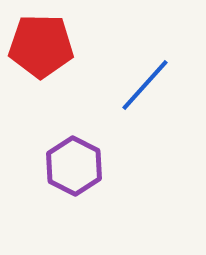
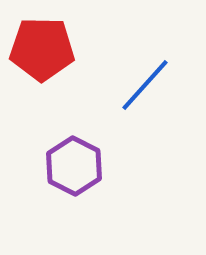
red pentagon: moved 1 px right, 3 px down
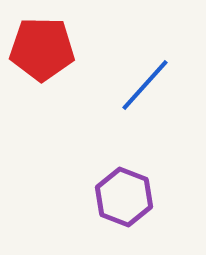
purple hexagon: moved 50 px right, 31 px down; rotated 6 degrees counterclockwise
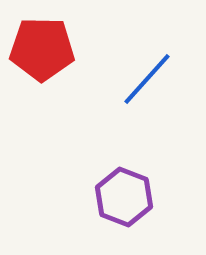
blue line: moved 2 px right, 6 px up
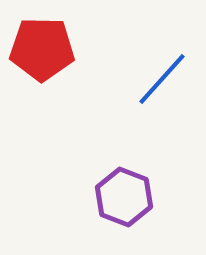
blue line: moved 15 px right
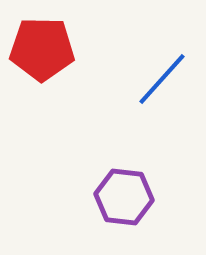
purple hexagon: rotated 14 degrees counterclockwise
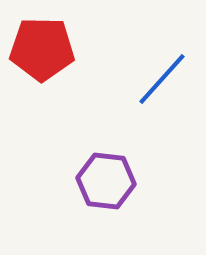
purple hexagon: moved 18 px left, 16 px up
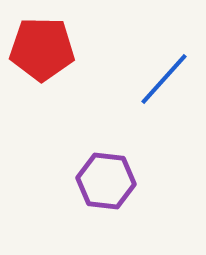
blue line: moved 2 px right
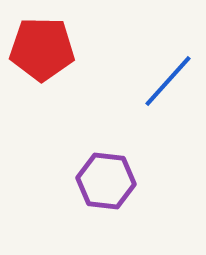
blue line: moved 4 px right, 2 px down
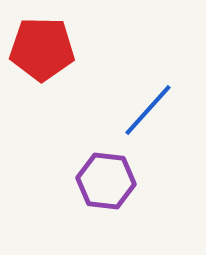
blue line: moved 20 px left, 29 px down
